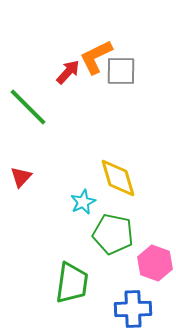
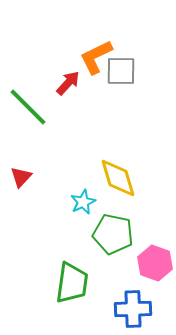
red arrow: moved 11 px down
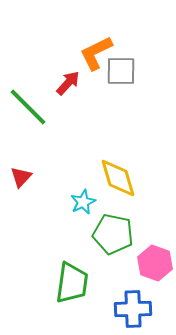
orange L-shape: moved 4 px up
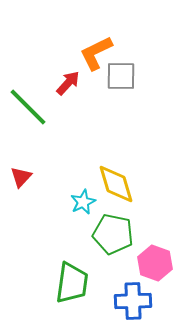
gray square: moved 5 px down
yellow diamond: moved 2 px left, 6 px down
blue cross: moved 8 px up
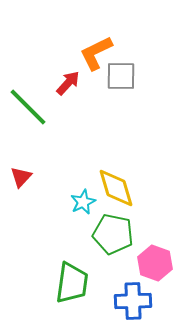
yellow diamond: moved 4 px down
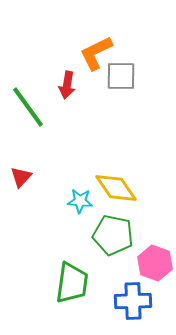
red arrow: moved 1 px left, 2 px down; rotated 148 degrees clockwise
green line: rotated 9 degrees clockwise
yellow diamond: rotated 18 degrees counterclockwise
cyan star: moved 3 px left, 1 px up; rotated 30 degrees clockwise
green pentagon: moved 1 px down
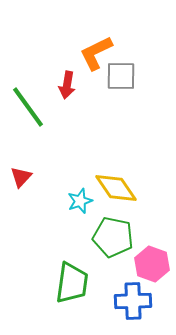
cyan star: rotated 25 degrees counterclockwise
green pentagon: moved 2 px down
pink hexagon: moved 3 px left, 1 px down
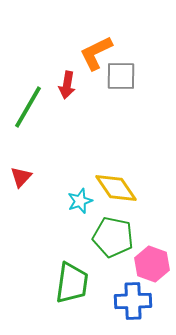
green line: rotated 66 degrees clockwise
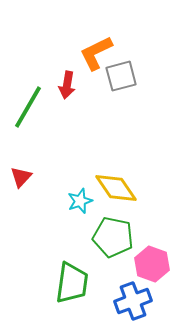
gray square: rotated 16 degrees counterclockwise
blue cross: rotated 18 degrees counterclockwise
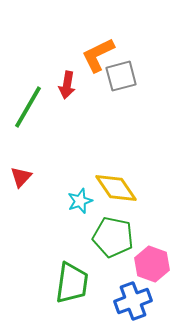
orange L-shape: moved 2 px right, 2 px down
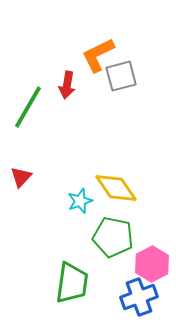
pink hexagon: rotated 12 degrees clockwise
blue cross: moved 6 px right, 4 px up
